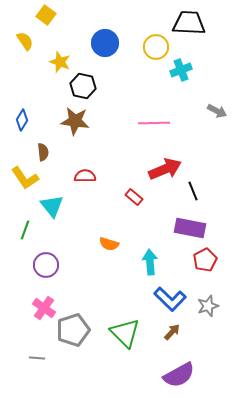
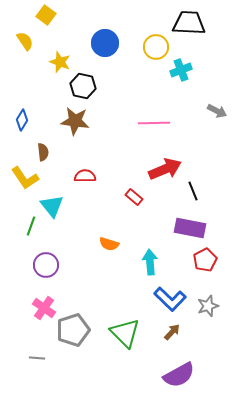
green line: moved 6 px right, 4 px up
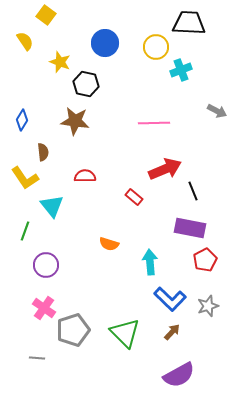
black hexagon: moved 3 px right, 2 px up
green line: moved 6 px left, 5 px down
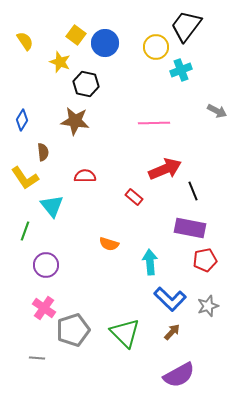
yellow square: moved 30 px right, 20 px down
black trapezoid: moved 3 px left, 3 px down; rotated 56 degrees counterclockwise
red pentagon: rotated 15 degrees clockwise
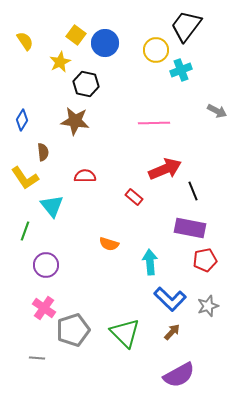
yellow circle: moved 3 px down
yellow star: rotated 25 degrees clockwise
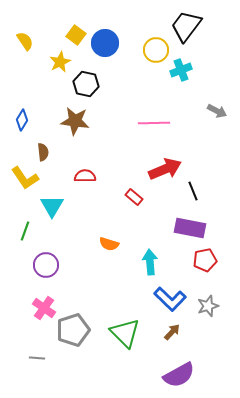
cyan triangle: rotated 10 degrees clockwise
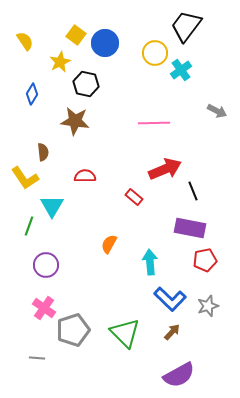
yellow circle: moved 1 px left, 3 px down
cyan cross: rotated 15 degrees counterclockwise
blue diamond: moved 10 px right, 26 px up
green line: moved 4 px right, 5 px up
orange semicircle: rotated 102 degrees clockwise
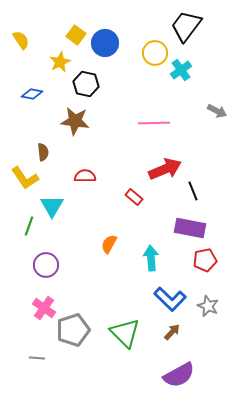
yellow semicircle: moved 4 px left, 1 px up
blue diamond: rotated 70 degrees clockwise
cyan arrow: moved 1 px right, 4 px up
gray star: rotated 30 degrees counterclockwise
